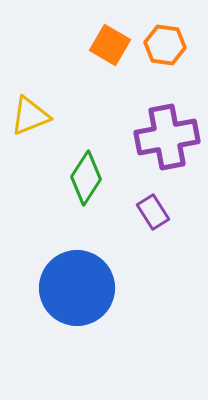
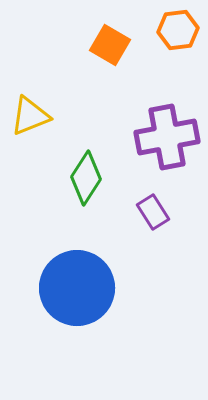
orange hexagon: moved 13 px right, 15 px up; rotated 15 degrees counterclockwise
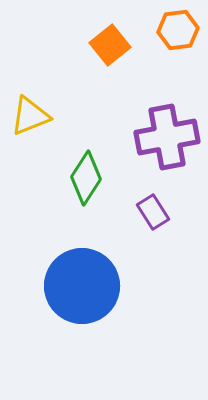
orange square: rotated 21 degrees clockwise
blue circle: moved 5 px right, 2 px up
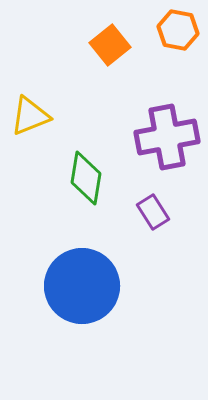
orange hexagon: rotated 18 degrees clockwise
green diamond: rotated 24 degrees counterclockwise
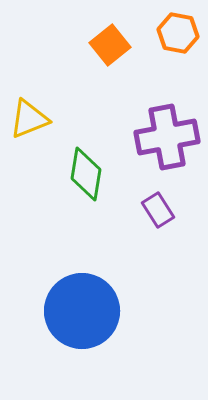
orange hexagon: moved 3 px down
yellow triangle: moved 1 px left, 3 px down
green diamond: moved 4 px up
purple rectangle: moved 5 px right, 2 px up
blue circle: moved 25 px down
